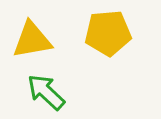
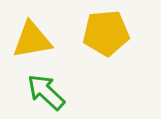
yellow pentagon: moved 2 px left
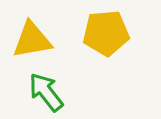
green arrow: rotated 9 degrees clockwise
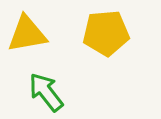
yellow triangle: moved 5 px left, 6 px up
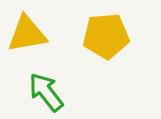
yellow pentagon: moved 3 px down
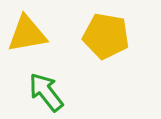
yellow pentagon: rotated 15 degrees clockwise
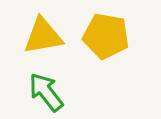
yellow triangle: moved 16 px right, 2 px down
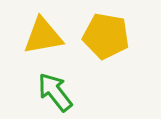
green arrow: moved 9 px right
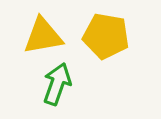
green arrow: moved 2 px right, 8 px up; rotated 57 degrees clockwise
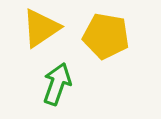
yellow triangle: moved 2 px left, 8 px up; rotated 24 degrees counterclockwise
